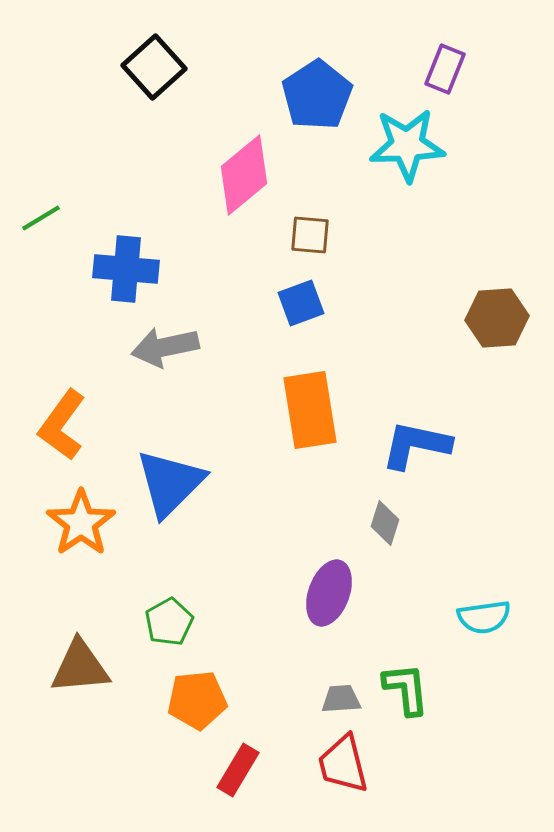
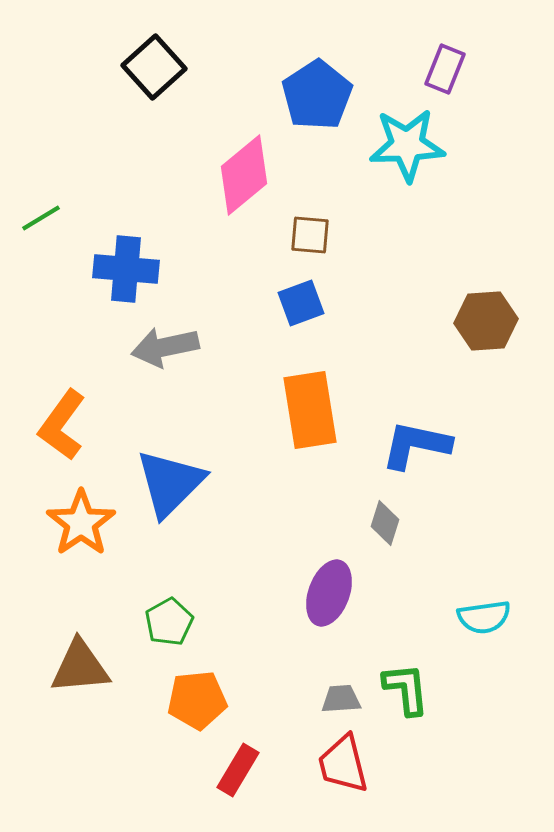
brown hexagon: moved 11 px left, 3 px down
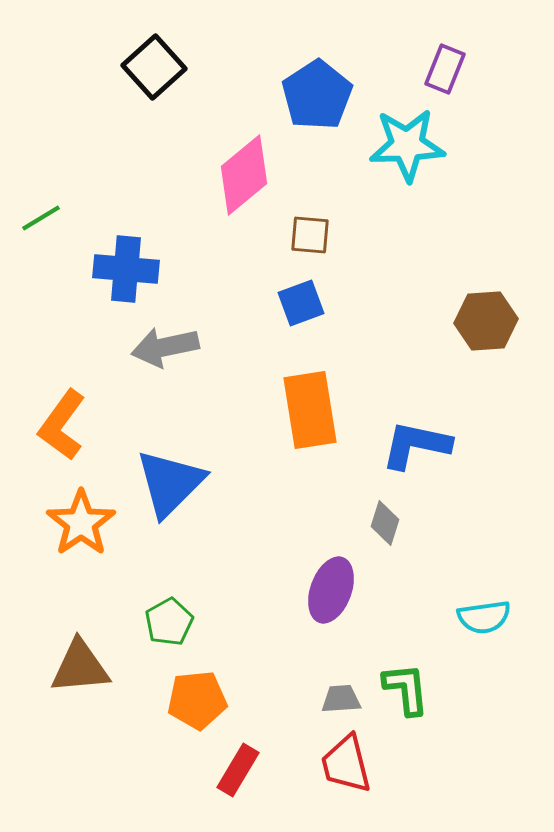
purple ellipse: moved 2 px right, 3 px up
red trapezoid: moved 3 px right
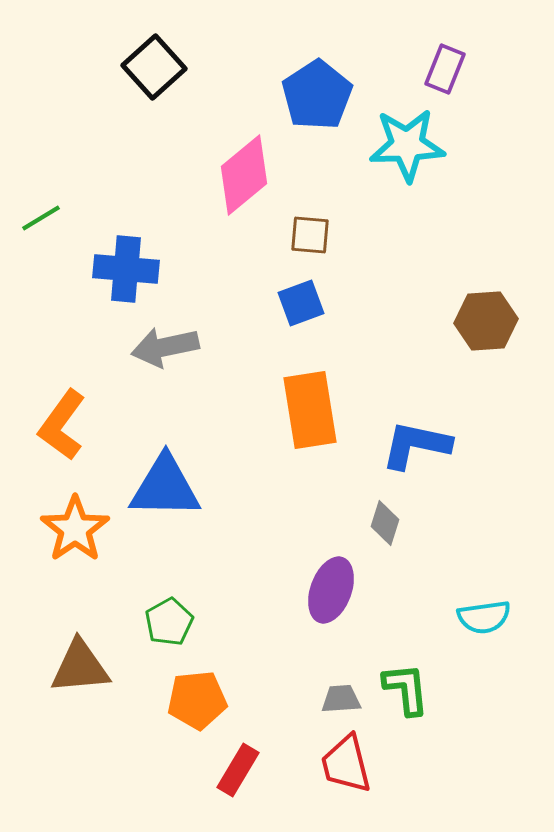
blue triangle: moved 5 px left, 4 px down; rotated 46 degrees clockwise
orange star: moved 6 px left, 6 px down
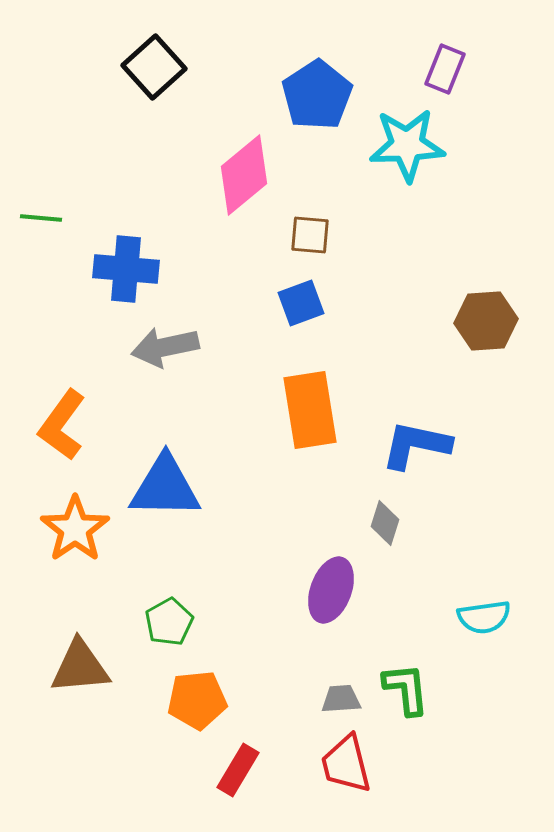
green line: rotated 36 degrees clockwise
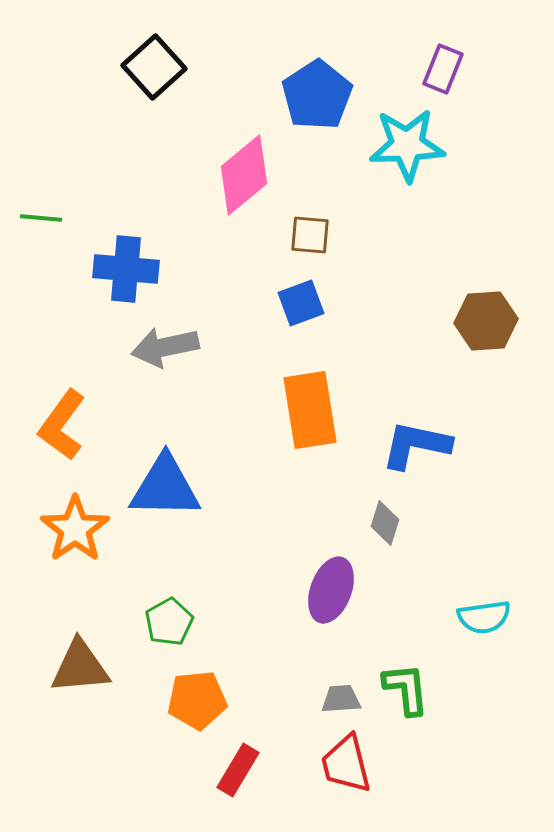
purple rectangle: moved 2 px left
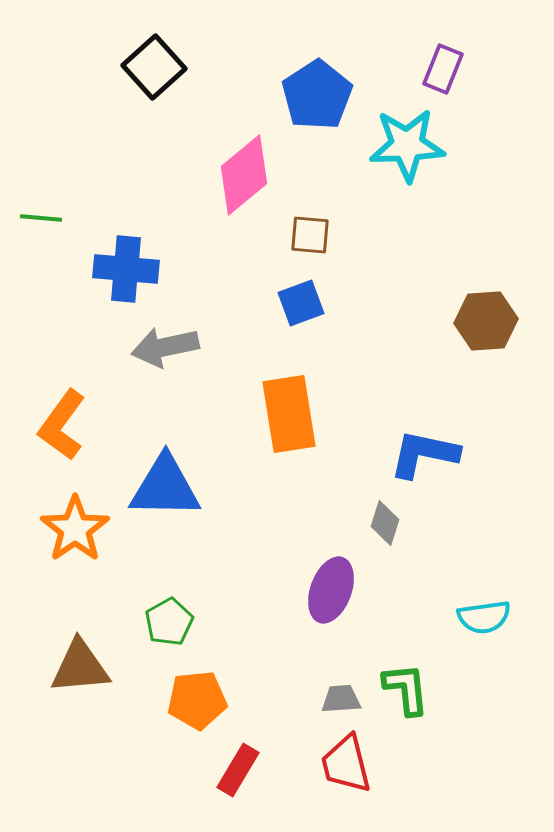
orange rectangle: moved 21 px left, 4 px down
blue L-shape: moved 8 px right, 9 px down
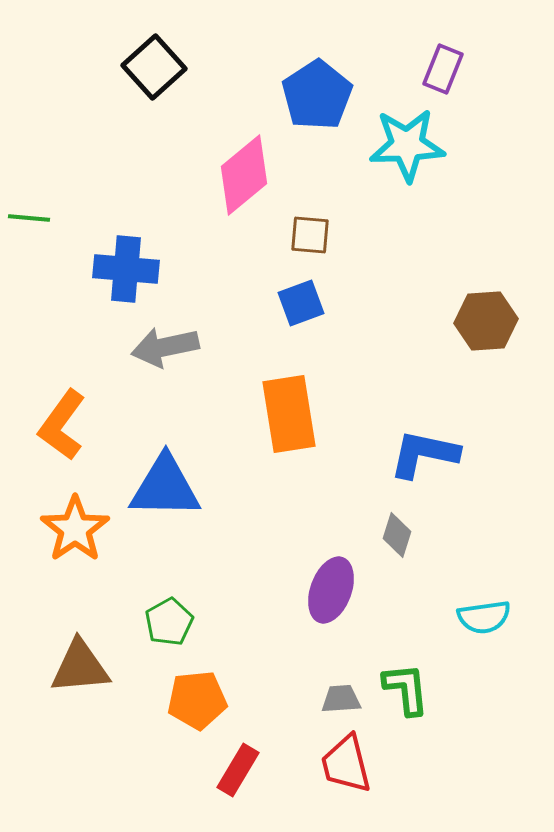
green line: moved 12 px left
gray diamond: moved 12 px right, 12 px down
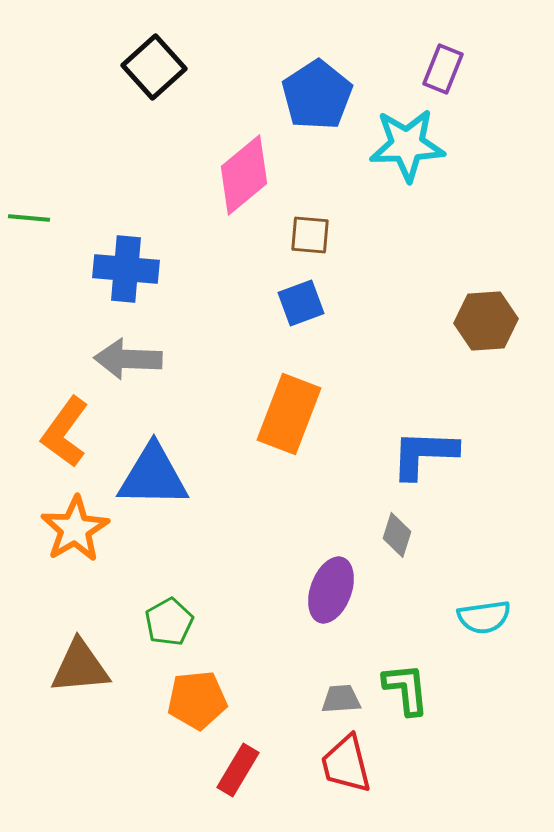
gray arrow: moved 37 px left, 12 px down; rotated 14 degrees clockwise
orange rectangle: rotated 30 degrees clockwise
orange L-shape: moved 3 px right, 7 px down
blue L-shape: rotated 10 degrees counterclockwise
blue triangle: moved 12 px left, 11 px up
orange star: rotated 4 degrees clockwise
